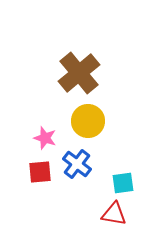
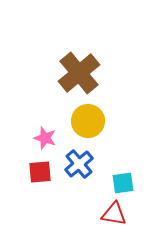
blue cross: moved 2 px right; rotated 12 degrees clockwise
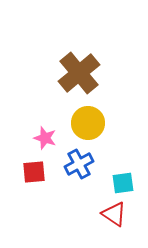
yellow circle: moved 2 px down
blue cross: rotated 12 degrees clockwise
red square: moved 6 px left
red triangle: rotated 24 degrees clockwise
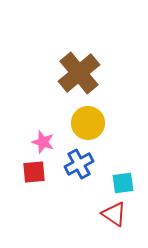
pink star: moved 2 px left, 4 px down
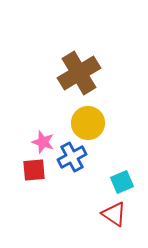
brown cross: rotated 9 degrees clockwise
blue cross: moved 7 px left, 7 px up
red square: moved 2 px up
cyan square: moved 1 px left, 1 px up; rotated 15 degrees counterclockwise
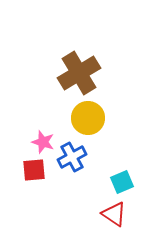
yellow circle: moved 5 px up
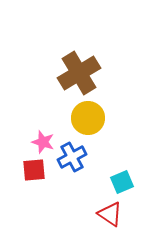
red triangle: moved 4 px left
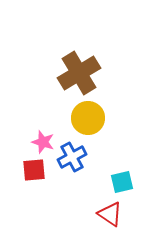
cyan square: rotated 10 degrees clockwise
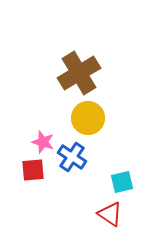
blue cross: rotated 28 degrees counterclockwise
red square: moved 1 px left
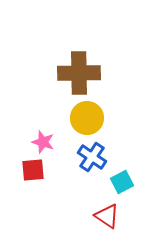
brown cross: rotated 30 degrees clockwise
yellow circle: moved 1 px left
blue cross: moved 20 px right
cyan square: rotated 15 degrees counterclockwise
red triangle: moved 3 px left, 2 px down
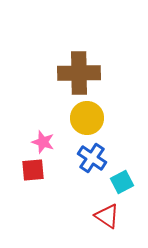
blue cross: moved 1 px down
